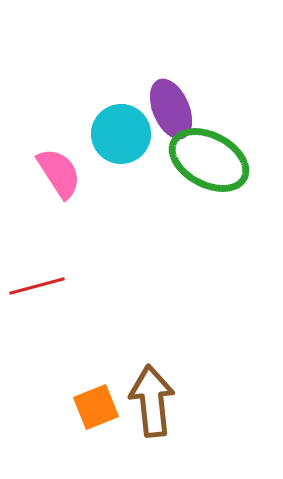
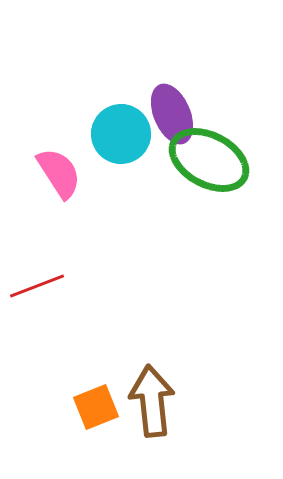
purple ellipse: moved 1 px right, 5 px down
red line: rotated 6 degrees counterclockwise
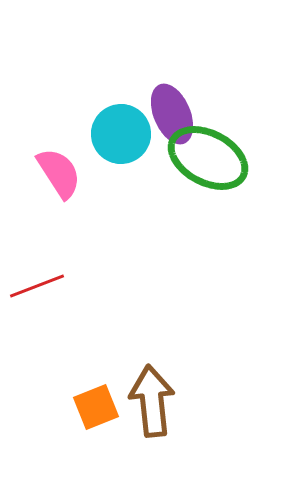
green ellipse: moved 1 px left, 2 px up
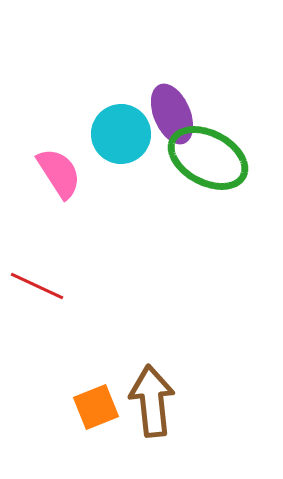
red line: rotated 46 degrees clockwise
